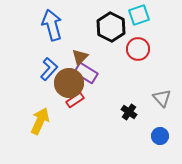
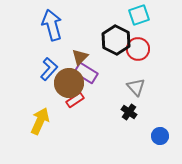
black hexagon: moved 5 px right, 13 px down
gray triangle: moved 26 px left, 11 px up
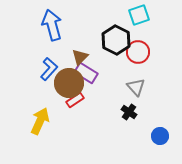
red circle: moved 3 px down
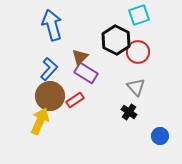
brown circle: moved 19 px left, 13 px down
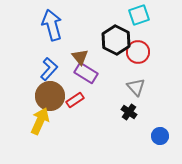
brown triangle: rotated 24 degrees counterclockwise
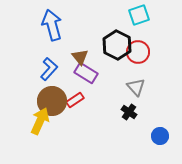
black hexagon: moved 1 px right, 5 px down
brown circle: moved 2 px right, 5 px down
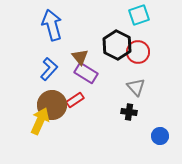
brown circle: moved 4 px down
black cross: rotated 28 degrees counterclockwise
